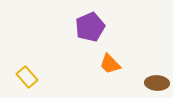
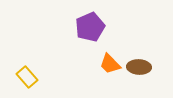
brown ellipse: moved 18 px left, 16 px up
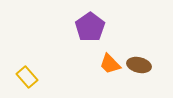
purple pentagon: rotated 12 degrees counterclockwise
brown ellipse: moved 2 px up; rotated 10 degrees clockwise
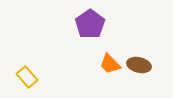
purple pentagon: moved 3 px up
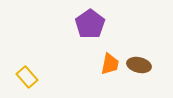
orange trapezoid: rotated 125 degrees counterclockwise
